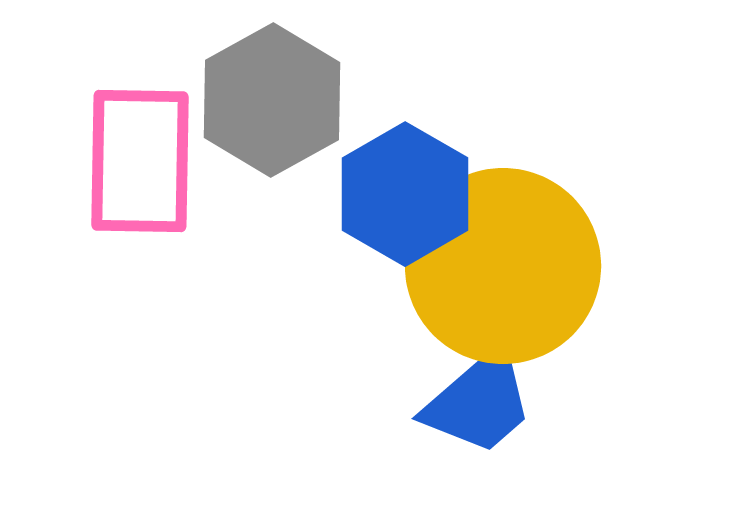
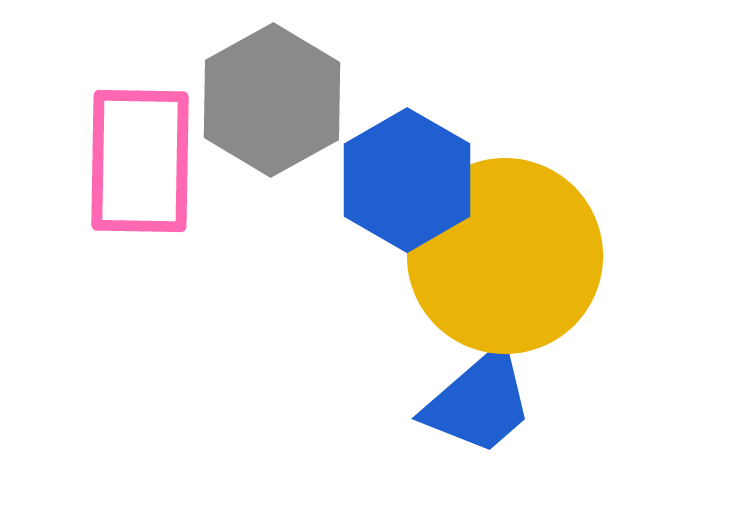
blue hexagon: moved 2 px right, 14 px up
yellow circle: moved 2 px right, 10 px up
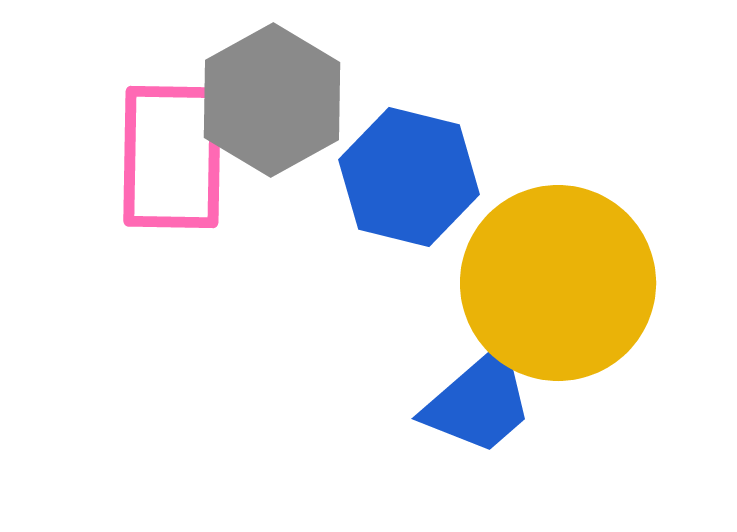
pink rectangle: moved 32 px right, 4 px up
blue hexagon: moved 2 px right, 3 px up; rotated 16 degrees counterclockwise
yellow circle: moved 53 px right, 27 px down
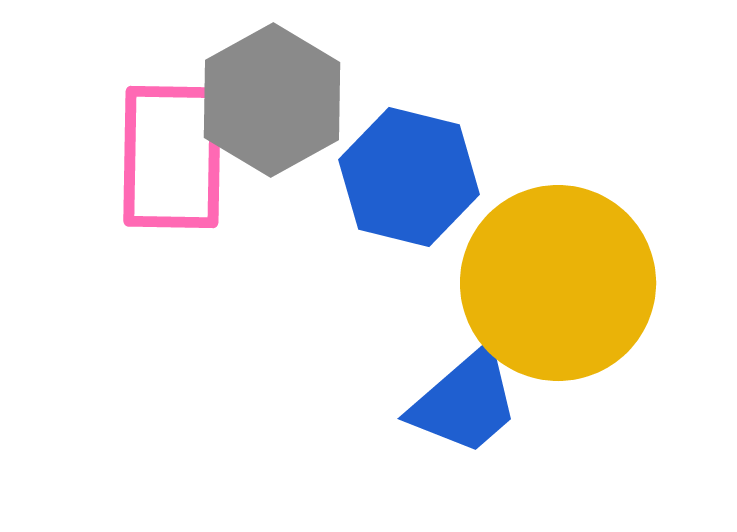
blue trapezoid: moved 14 px left
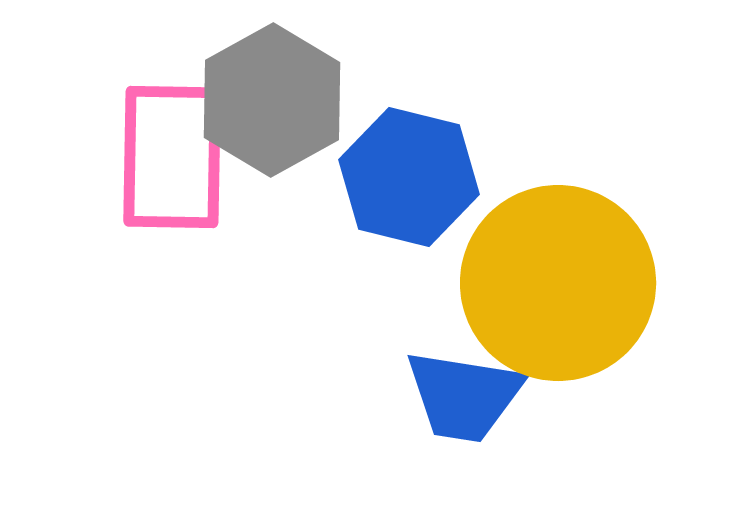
blue trapezoid: moved 1 px left, 6 px up; rotated 50 degrees clockwise
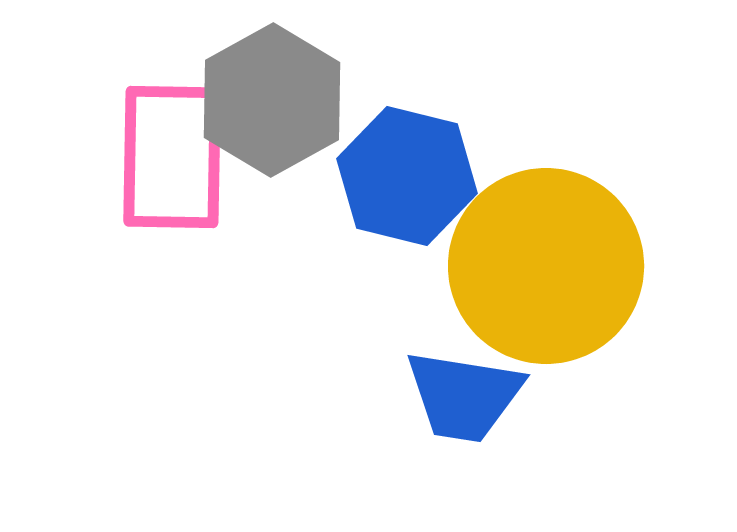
blue hexagon: moved 2 px left, 1 px up
yellow circle: moved 12 px left, 17 px up
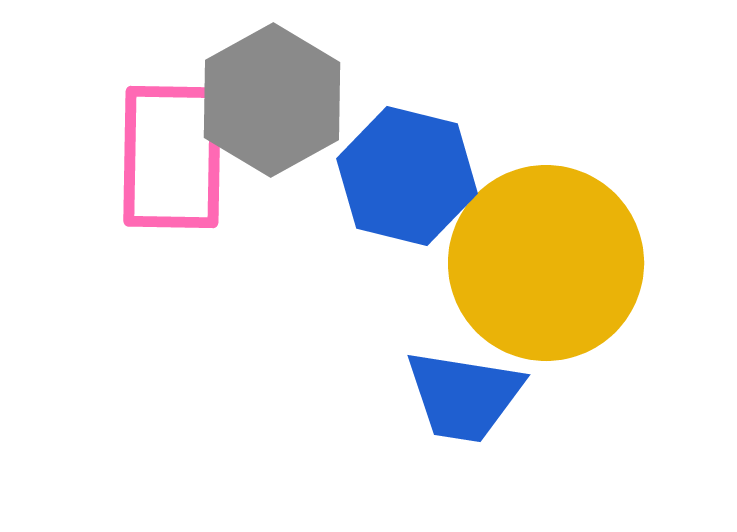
yellow circle: moved 3 px up
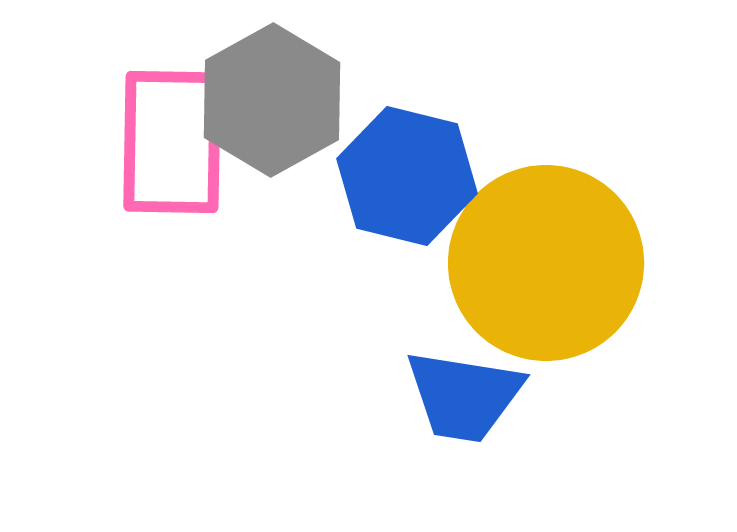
pink rectangle: moved 15 px up
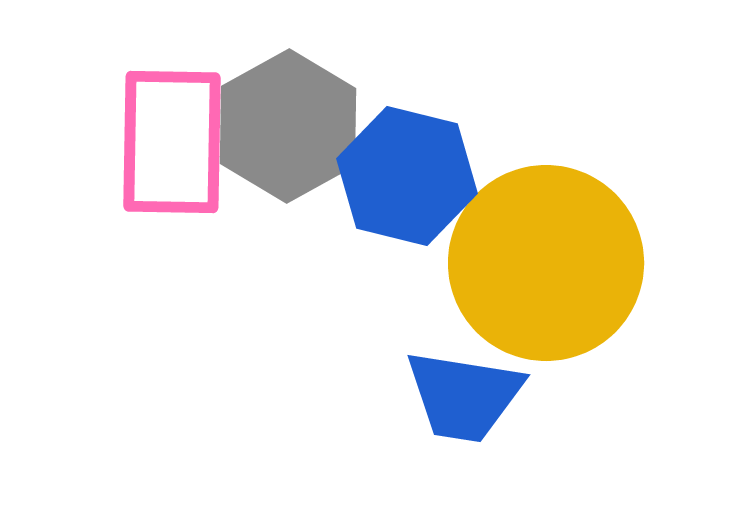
gray hexagon: moved 16 px right, 26 px down
